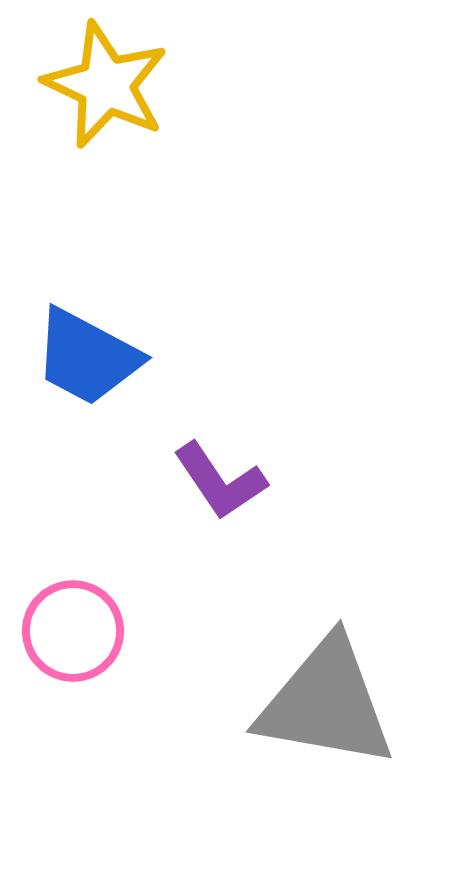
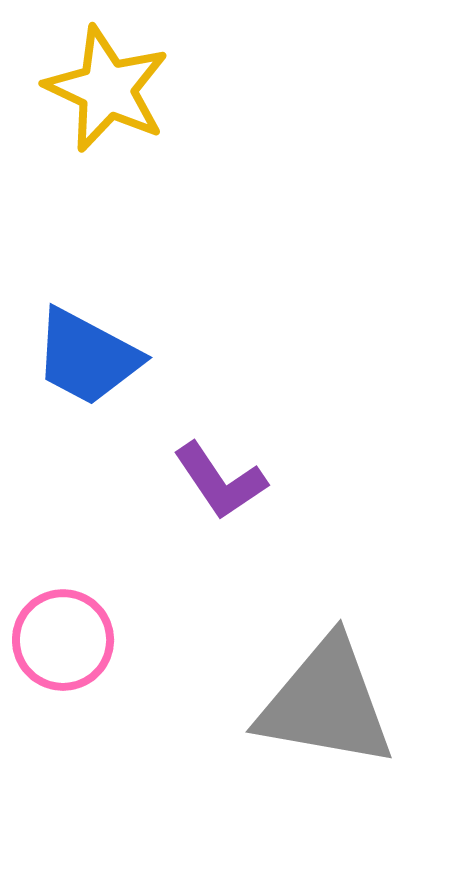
yellow star: moved 1 px right, 4 px down
pink circle: moved 10 px left, 9 px down
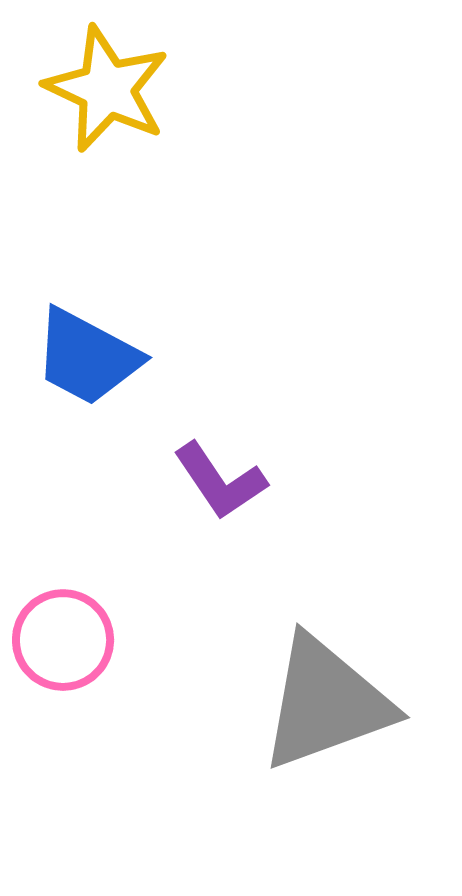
gray triangle: rotated 30 degrees counterclockwise
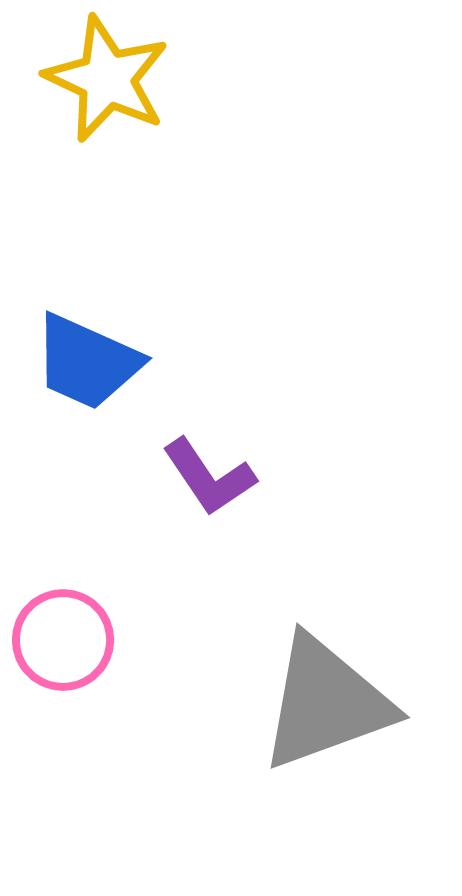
yellow star: moved 10 px up
blue trapezoid: moved 5 px down; rotated 4 degrees counterclockwise
purple L-shape: moved 11 px left, 4 px up
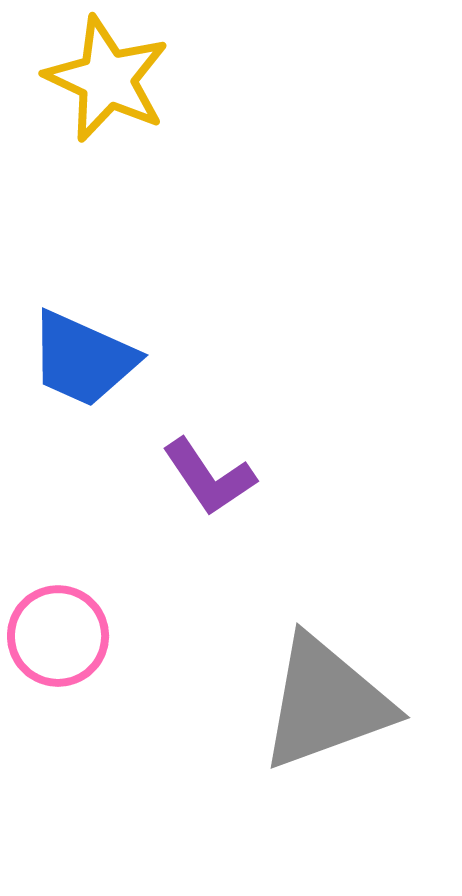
blue trapezoid: moved 4 px left, 3 px up
pink circle: moved 5 px left, 4 px up
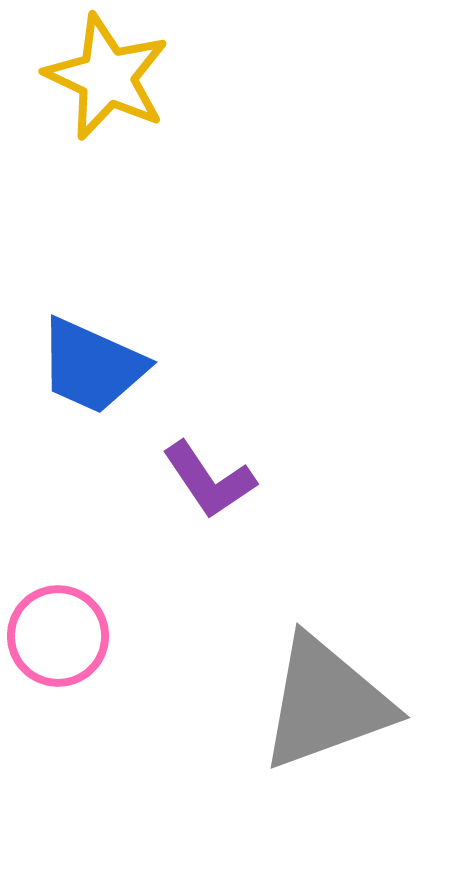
yellow star: moved 2 px up
blue trapezoid: moved 9 px right, 7 px down
purple L-shape: moved 3 px down
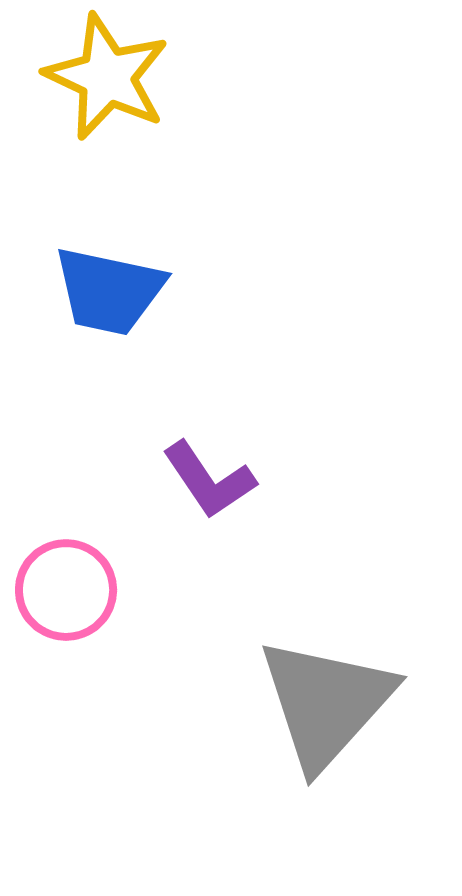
blue trapezoid: moved 17 px right, 75 px up; rotated 12 degrees counterclockwise
pink circle: moved 8 px right, 46 px up
gray triangle: rotated 28 degrees counterclockwise
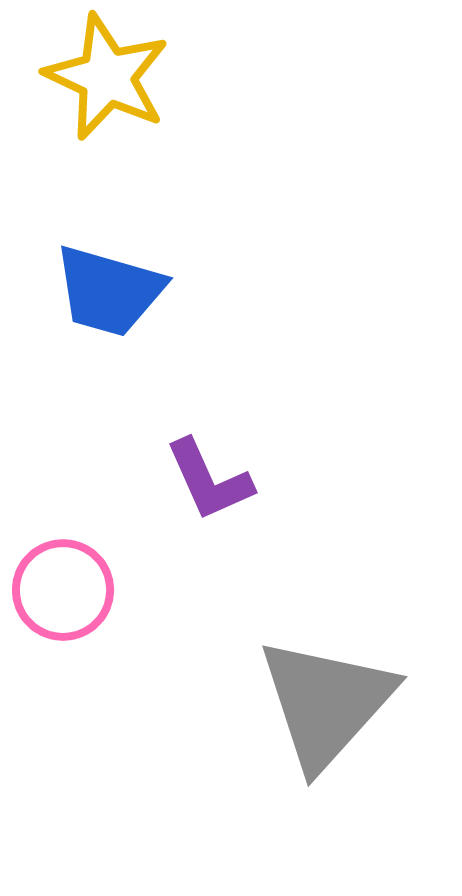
blue trapezoid: rotated 4 degrees clockwise
purple L-shape: rotated 10 degrees clockwise
pink circle: moved 3 px left
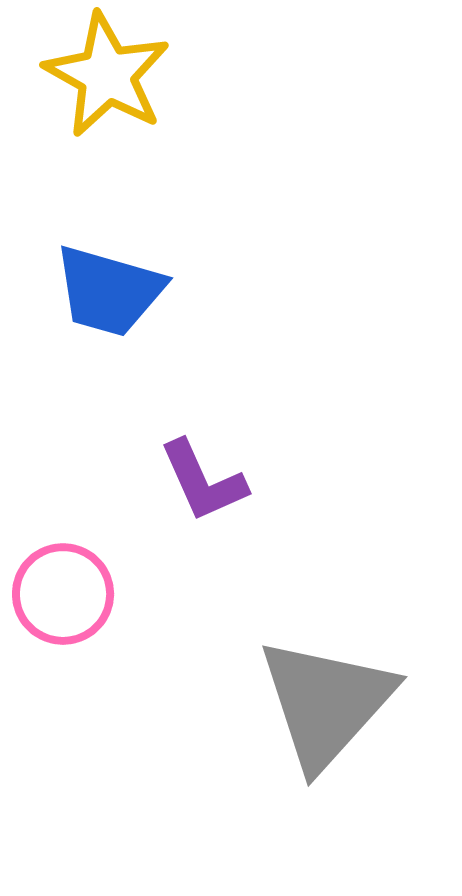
yellow star: moved 2 px up; rotated 4 degrees clockwise
purple L-shape: moved 6 px left, 1 px down
pink circle: moved 4 px down
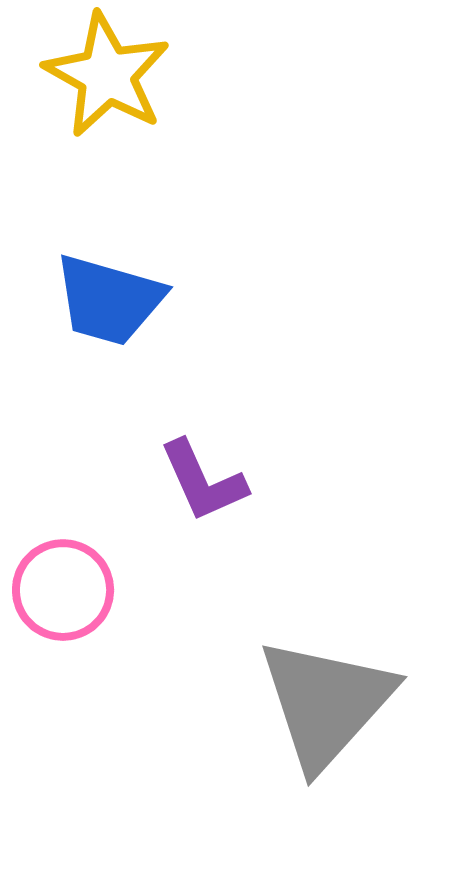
blue trapezoid: moved 9 px down
pink circle: moved 4 px up
